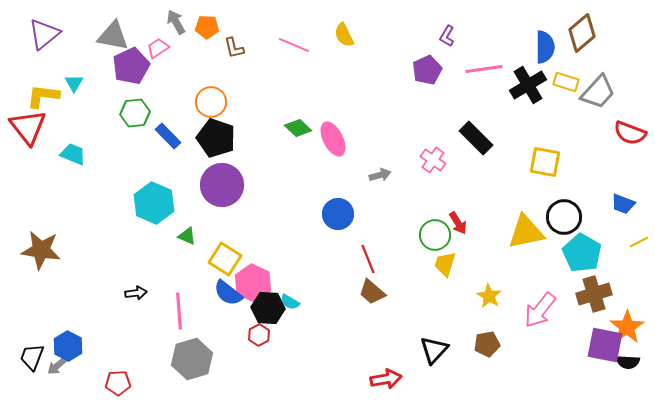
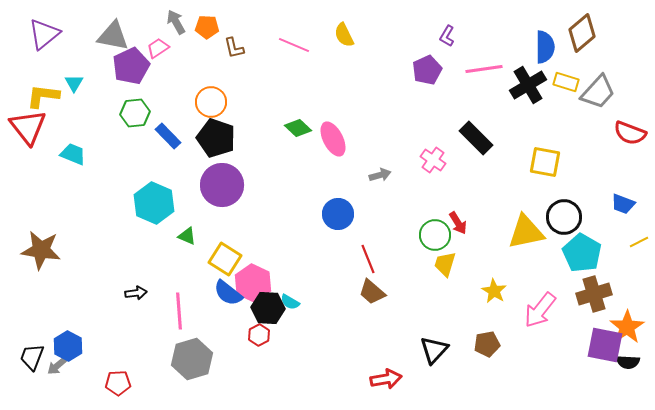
yellow star at (489, 296): moved 5 px right, 5 px up
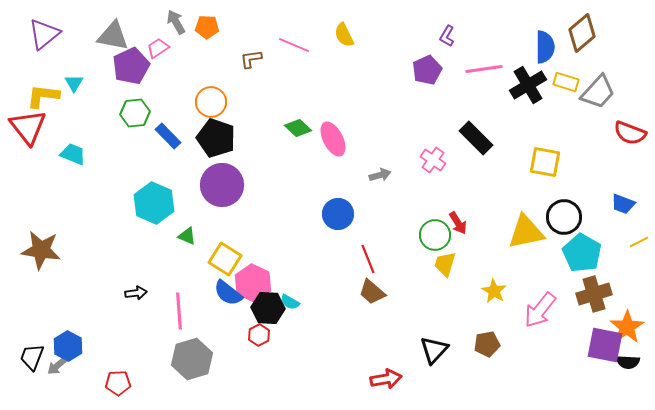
brown L-shape at (234, 48): moved 17 px right, 11 px down; rotated 95 degrees clockwise
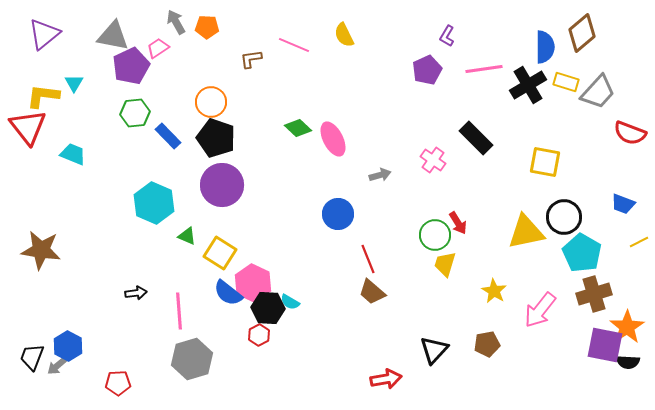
yellow square at (225, 259): moved 5 px left, 6 px up
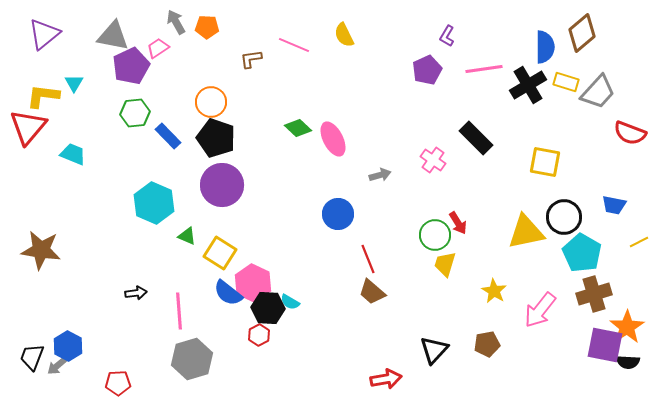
red triangle at (28, 127): rotated 18 degrees clockwise
blue trapezoid at (623, 204): moved 9 px left, 1 px down; rotated 10 degrees counterclockwise
